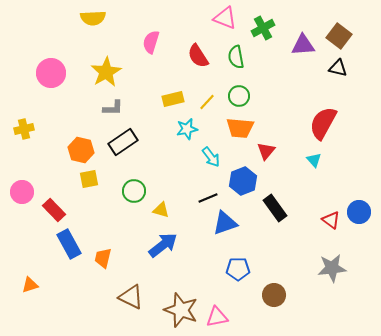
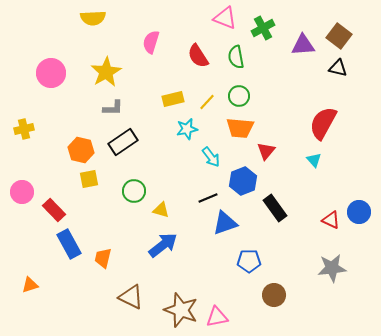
red triangle at (331, 220): rotated 12 degrees counterclockwise
blue pentagon at (238, 269): moved 11 px right, 8 px up
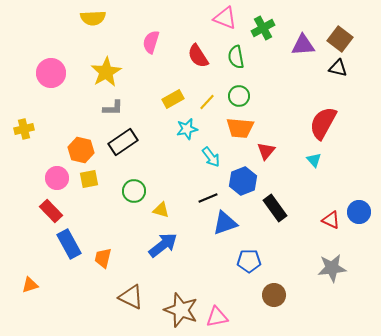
brown square at (339, 36): moved 1 px right, 3 px down
yellow rectangle at (173, 99): rotated 15 degrees counterclockwise
pink circle at (22, 192): moved 35 px right, 14 px up
red rectangle at (54, 210): moved 3 px left, 1 px down
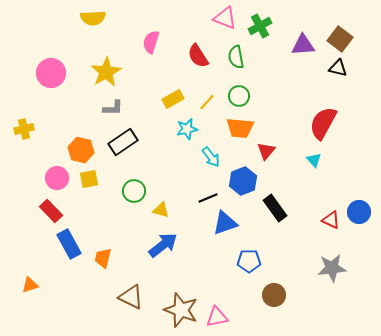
green cross at (263, 28): moved 3 px left, 2 px up
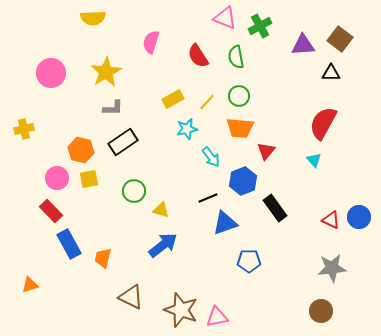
black triangle at (338, 68): moved 7 px left, 5 px down; rotated 12 degrees counterclockwise
blue circle at (359, 212): moved 5 px down
brown circle at (274, 295): moved 47 px right, 16 px down
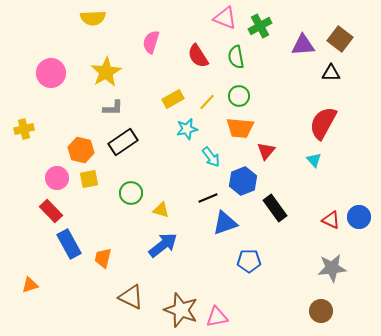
green circle at (134, 191): moved 3 px left, 2 px down
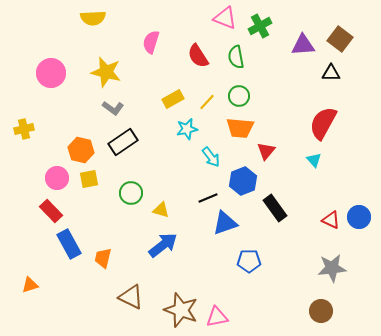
yellow star at (106, 72): rotated 28 degrees counterclockwise
gray L-shape at (113, 108): rotated 35 degrees clockwise
